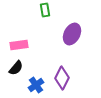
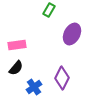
green rectangle: moved 4 px right; rotated 40 degrees clockwise
pink rectangle: moved 2 px left
blue cross: moved 2 px left, 2 px down
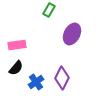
blue cross: moved 2 px right, 5 px up
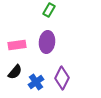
purple ellipse: moved 25 px left, 8 px down; rotated 20 degrees counterclockwise
black semicircle: moved 1 px left, 4 px down
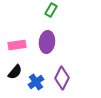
green rectangle: moved 2 px right
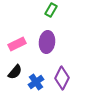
pink rectangle: moved 1 px up; rotated 18 degrees counterclockwise
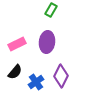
purple diamond: moved 1 px left, 2 px up
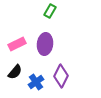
green rectangle: moved 1 px left, 1 px down
purple ellipse: moved 2 px left, 2 px down
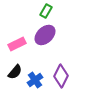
green rectangle: moved 4 px left
purple ellipse: moved 9 px up; rotated 40 degrees clockwise
blue cross: moved 1 px left, 2 px up
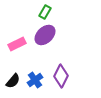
green rectangle: moved 1 px left, 1 px down
black semicircle: moved 2 px left, 9 px down
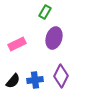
purple ellipse: moved 9 px right, 3 px down; rotated 30 degrees counterclockwise
blue cross: rotated 28 degrees clockwise
